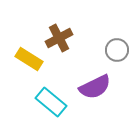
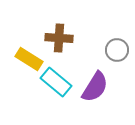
brown cross: rotated 32 degrees clockwise
purple semicircle: rotated 32 degrees counterclockwise
cyan rectangle: moved 5 px right, 20 px up
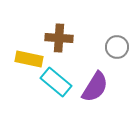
gray circle: moved 3 px up
yellow rectangle: rotated 20 degrees counterclockwise
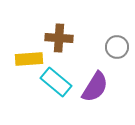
yellow rectangle: rotated 16 degrees counterclockwise
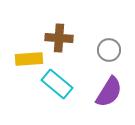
gray circle: moved 8 px left, 3 px down
cyan rectangle: moved 1 px right, 2 px down
purple semicircle: moved 14 px right, 5 px down
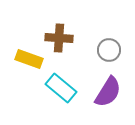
yellow rectangle: rotated 24 degrees clockwise
cyan rectangle: moved 4 px right, 4 px down
purple semicircle: moved 1 px left
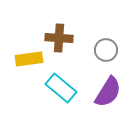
gray circle: moved 3 px left
yellow rectangle: rotated 28 degrees counterclockwise
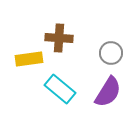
gray circle: moved 5 px right, 3 px down
cyan rectangle: moved 1 px left, 1 px down
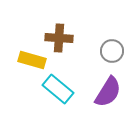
gray circle: moved 1 px right, 2 px up
yellow rectangle: moved 3 px right, 1 px down; rotated 24 degrees clockwise
cyan rectangle: moved 2 px left
